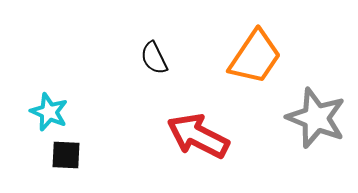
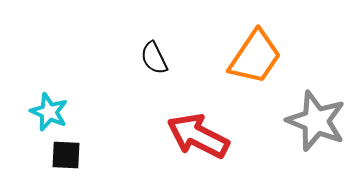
gray star: moved 3 px down
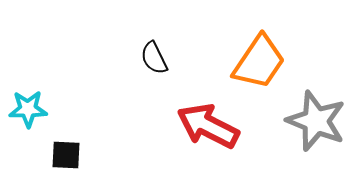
orange trapezoid: moved 4 px right, 5 px down
cyan star: moved 21 px left, 3 px up; rotated 24 degrees counterclockwise
red arrow: moved 10 px right, 10 px up
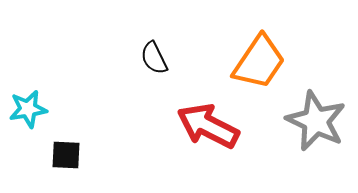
cyan star: rotated 9 degrees counterclockwise
gray star: rotated 4 degrees clockwise
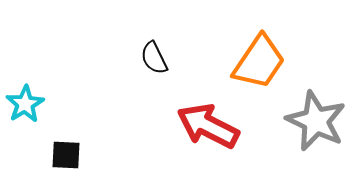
cyan star: moved 3 px left, 5 px up; rotated 21 degrees counterclockwise
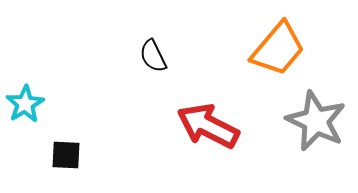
black semicircle: moved 1 px left, 2 px up
orange trapezoid: moved 19 px right, 13 px up; rotated 6 degrees clockwise
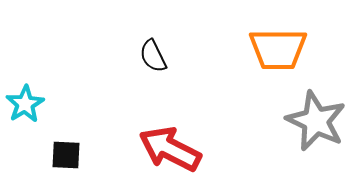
orange trapezoid: rotated 50 degrees clockwise
red arrow: moved 38 px left, 23 px down
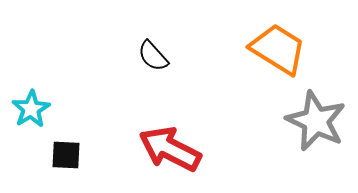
orange trapezoid: rotated 148 degrees counterclockwise
black semicircle: rotated 16 degrees counterclockwise
cyan star: moved 6 px right, 5 px down
